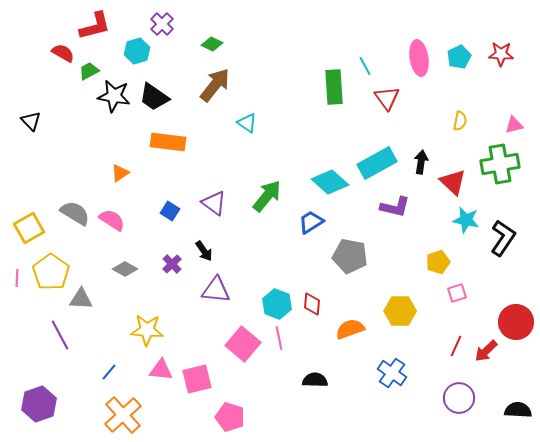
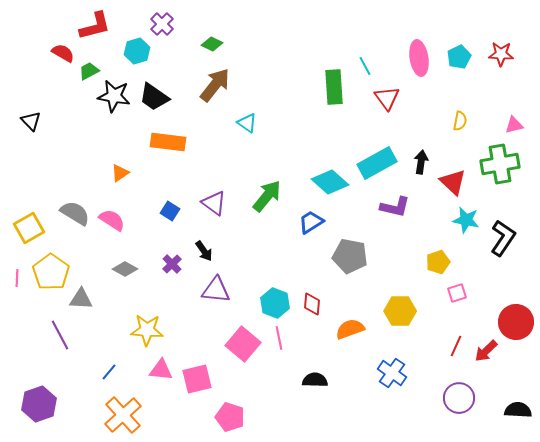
cyan hexagon at (277, 304): moved 2 px left, 1 px up
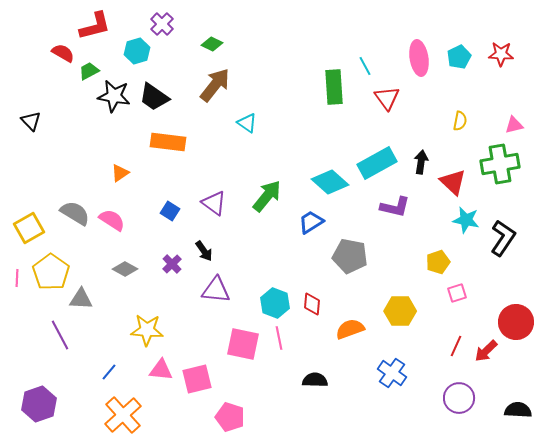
pink square at (243, 344): rotated 28 degrees counterclockwise
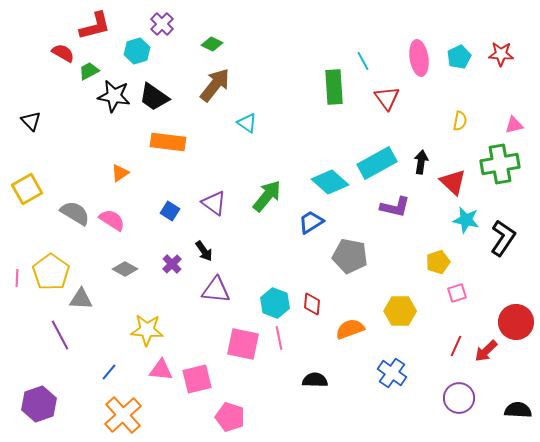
cyan line at (365, 66): moved 2 px left, 5 px up
yellow square at (29, 228): moved 2 px left, 39 px up
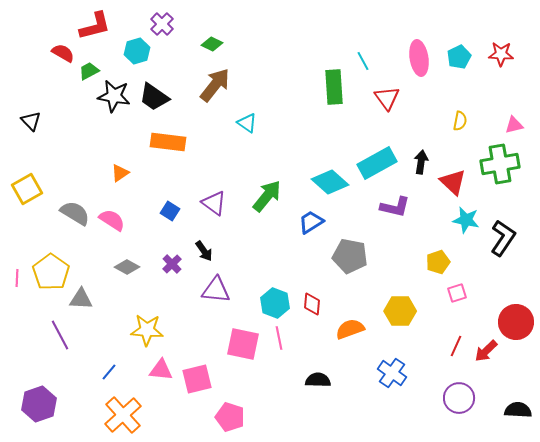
gray diamond at (125, 269): moved 2 px right, 2 px up
black semicircle at (315, 380): moved 3 px right
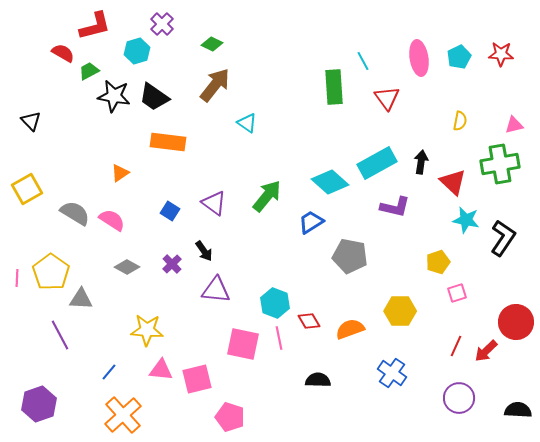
red diamond at (312, 304): moved 3 px left, 17 px down; rotated 35 degrees counterclockwise
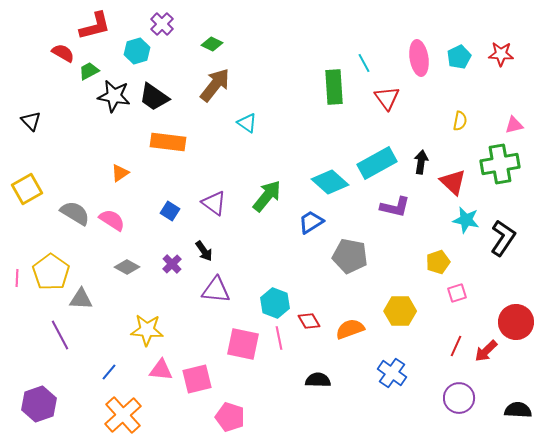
cyan line at (363, 61): moved 1 px right, 2 px down
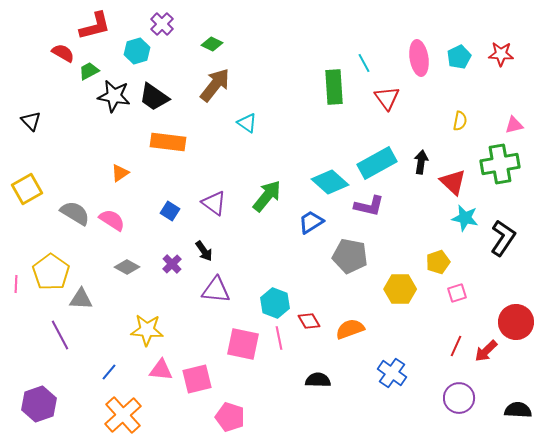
purple L-shape at (395, 207): moved 26 px left, 1 px up
cyan star at (466, 220): moved 1 px left, 2 px up
pink line at (17, 278): moved 1 px left, 6 px down
yellow hexagon at (400, 311): moved 22 px up
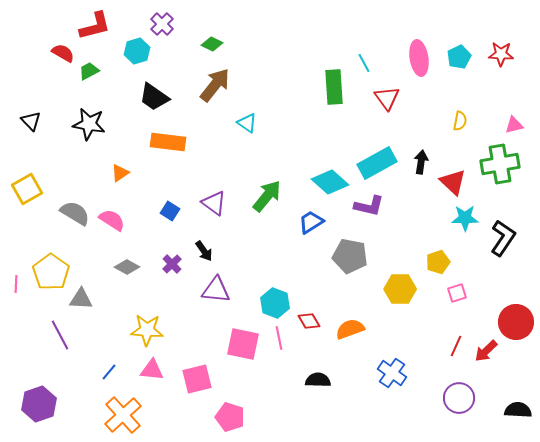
black star at (114, 96): moved 25 px left, 28 px down
cyan star at (465, 218): rotated 12 degrees counterclockwise
pink triangle at (161, 370): moved 9 px left
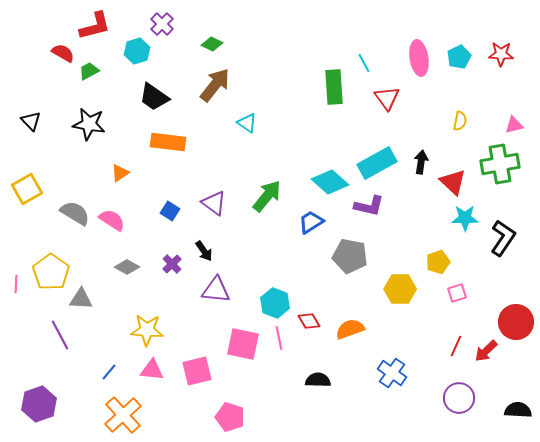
pink square at (197, 379): moved 8 px up
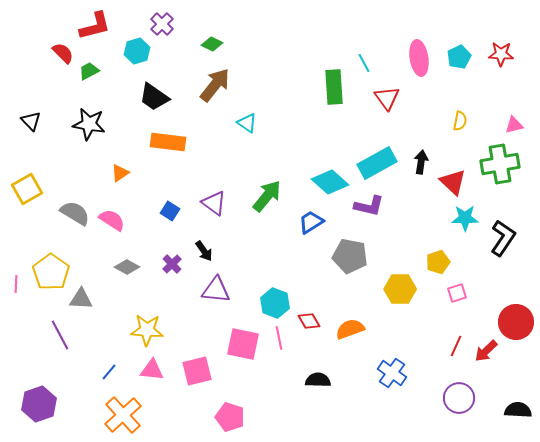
red semicircle at (63, 53): rotated 15 degrees clockwise
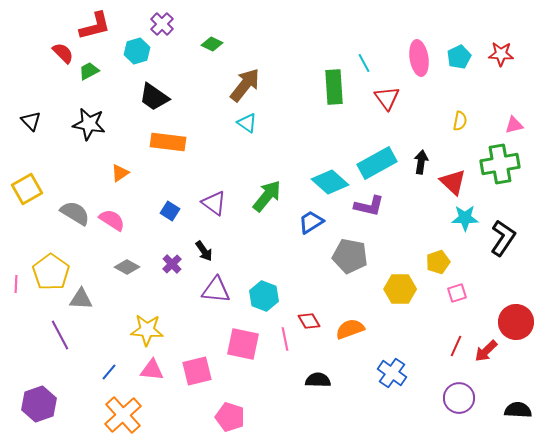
brown arrow at (215, 85): moved 30 px right
cyan hexagon at (275, 303): moved 11 px left, 7 px up
pink line at (279, 338): moved 6 px right, 1 px down
